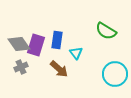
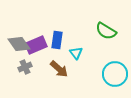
purple rectangle: rotated 50 degrees clockwise
gray cross: moved 4 px right
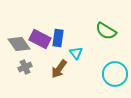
blue rectangle: moved 1 px right, 2 px up
purple rectangle: moved 4 px right, 6 px up; rotated 50 degrees clockwise
brown arrow: rotated 84 degrees clockwise
